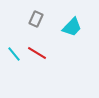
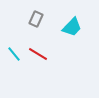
red line: moved 1 px right, 1 px down
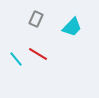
cyan line: moved 2 px right, 5 px down
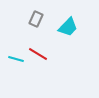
cyan trapezoid: moved 4 px left
cyan line: rotated 35 degrees counterclockwise
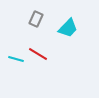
cyan trapezoid: moved 1 px down
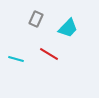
red line: moved 11 px right
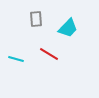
gray rectangle: rotated 28 degrees counterclockwise
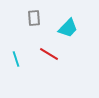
gray rectangle: moved 2 px left, 1 px up
cyan line: rotated 56 degrees clockwise
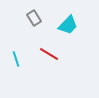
gray rectangle: rotated 28 degrees counterclockwise
cyan trapezoid: moved 3 px up
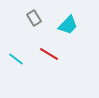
cyan line: rotated 35 degrees counterclockwise
